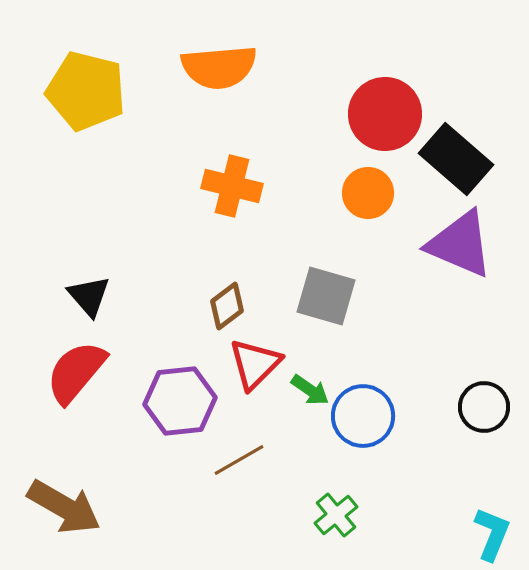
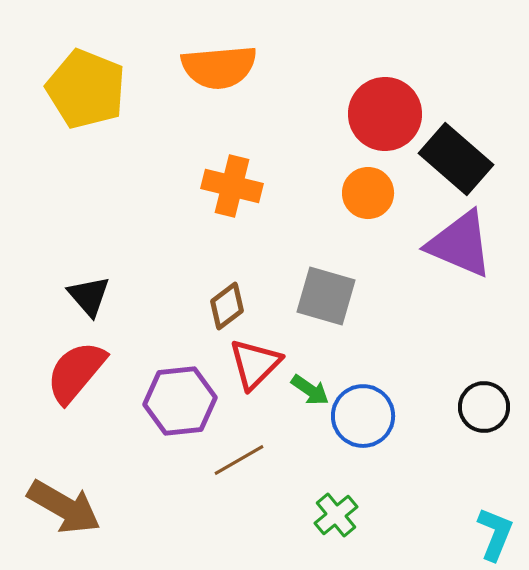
yellow pentagon: moved 2 px up; rotated 8 degrees clockwise
cyan L-shape: moved 3 px right
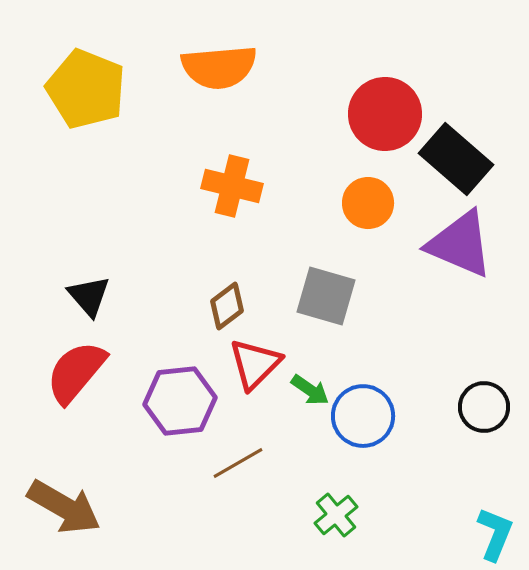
orange circle: moved 10 px down
brown line: moved 1 px left, 3 px down
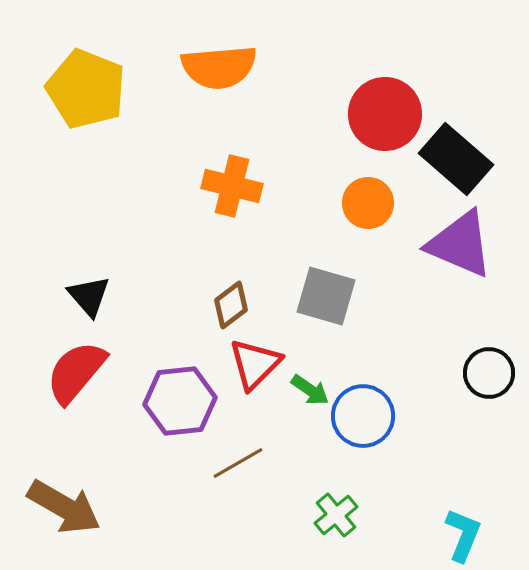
brown diamond: moved 4 px right, 1 px up
black circle: moved 5 px right, 34 px up
cyan L-shape: moved 32 px left, 1 px down
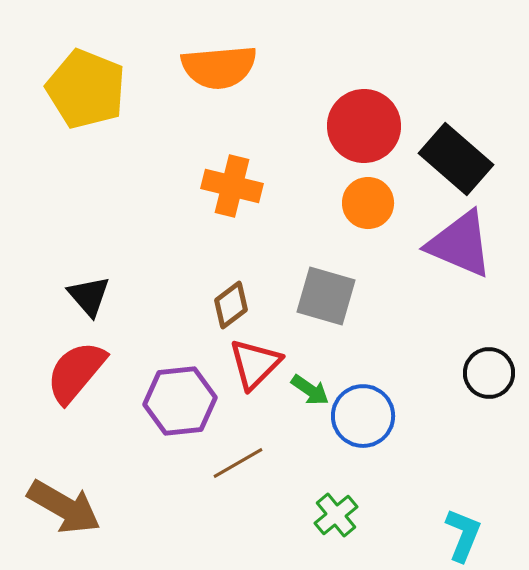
red circle: moved 21 px left, 12 px down
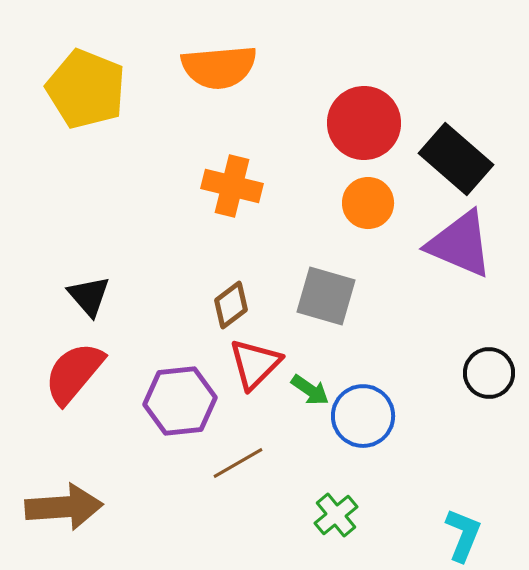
red circle: moved 3 px up
red semicircle: moved 2 px left, 1 px down
brown arrow: rotated 34 degrees counterclockwise
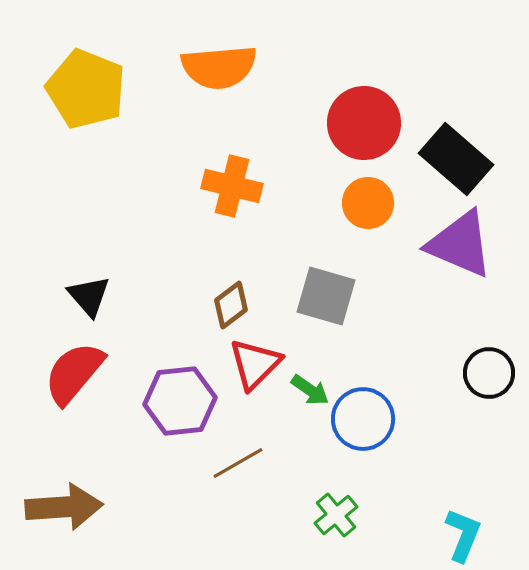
blue circle: moved 3 px down
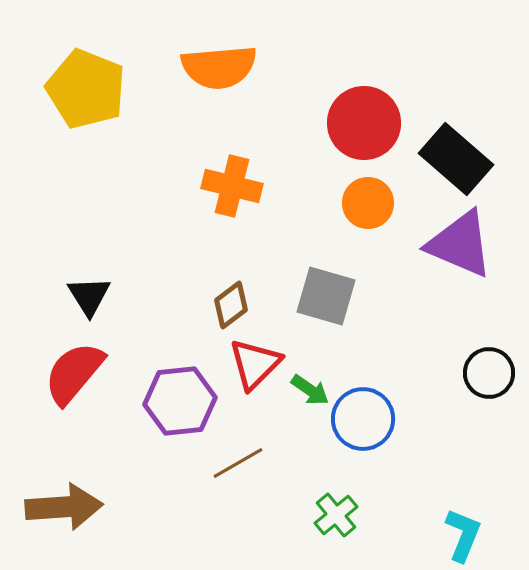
black triangle: rotated 9 degrees clockwise
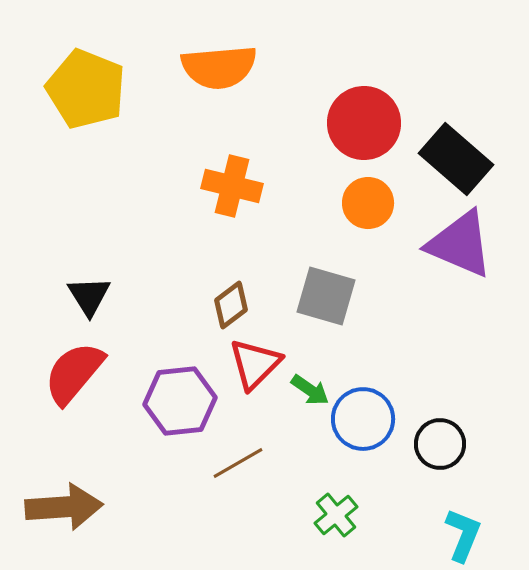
black circle: moved 49 px left, 71 px down
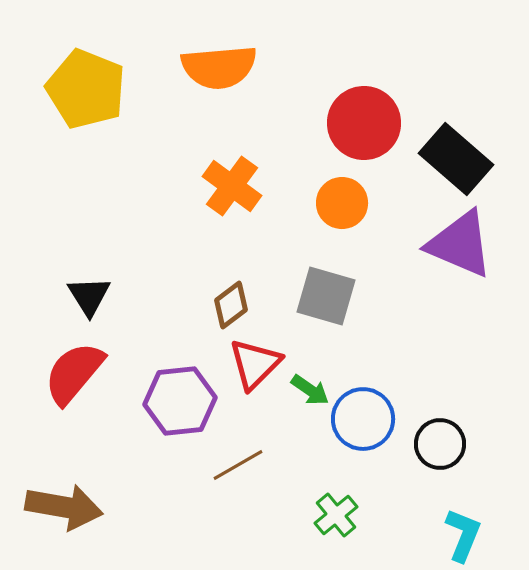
orange cross: rotated 22 degrees clockwise
orange circle: moved 26 px left
brown line: moved 2 px down
brown arrow: rotated 14 degrees clockwise
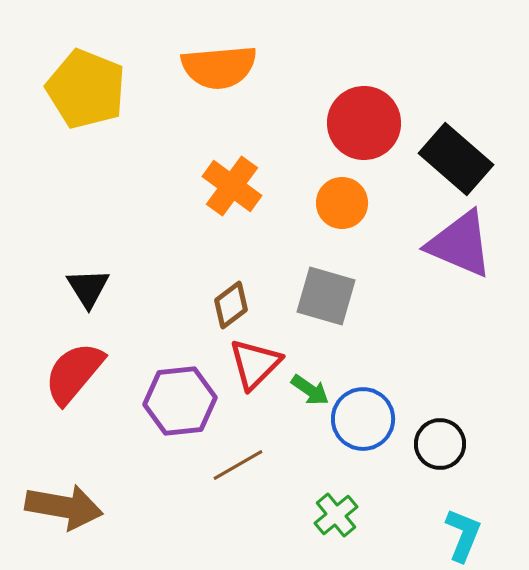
black triangle: moved 1 px left, 8 px up
